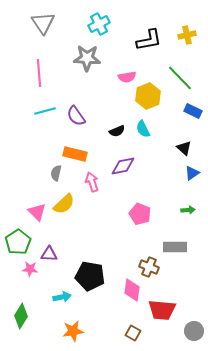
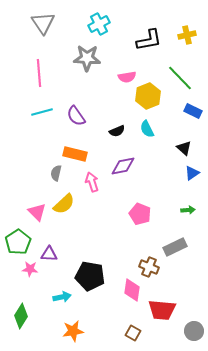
cyan line: moved 3 px left, 1 px down
cyan semicircle: moved 4 px right
gray rectangle: rotated 25 degrees counterclockwise
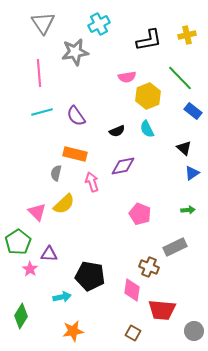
gray star: moved 12 px left, 6 px up; rotated 12 degrees counterclockwise
blue rectangle: rotated 12 degrees clockwise
pink star: rotated 28 degrees clockwise
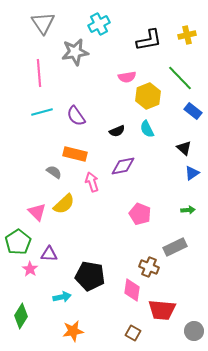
gray semicircle: moved 2 px left, 1 px up; rotated 112 degrees clockwise
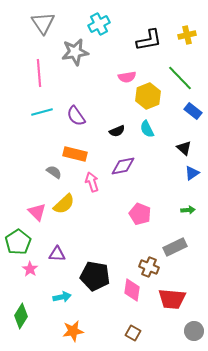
purple triangle: moved 8 px right
black pentagon: moved 5 px right
red trapezoid: moved 10 px right, 11 px up
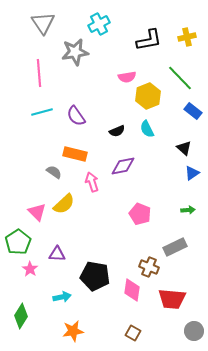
yellow cross: moved 2 px down
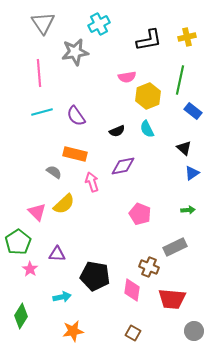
green line: moved 2 px down; rotated 56 degrees clockwise
